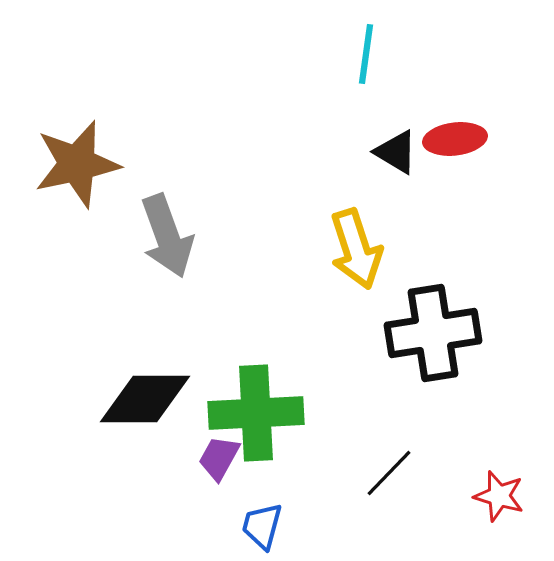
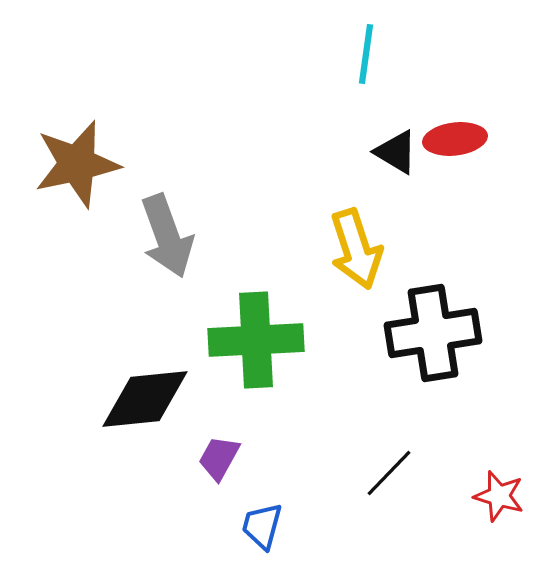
black diamond: rotated 6 degrees counterclockwise
green cross: moved 73 px up
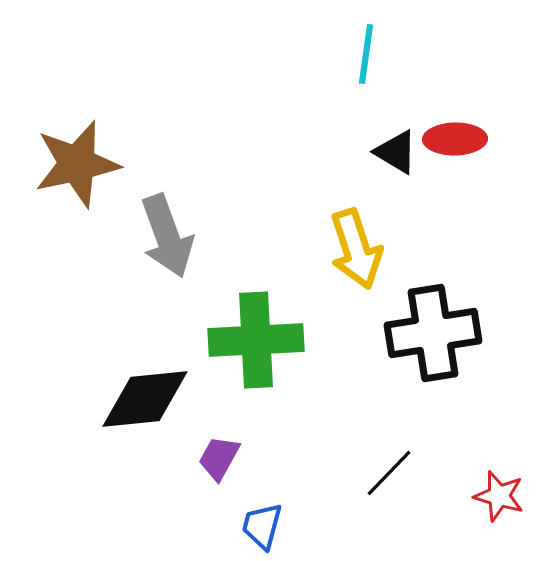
red ellipse: rotated 6 degrees clockwise
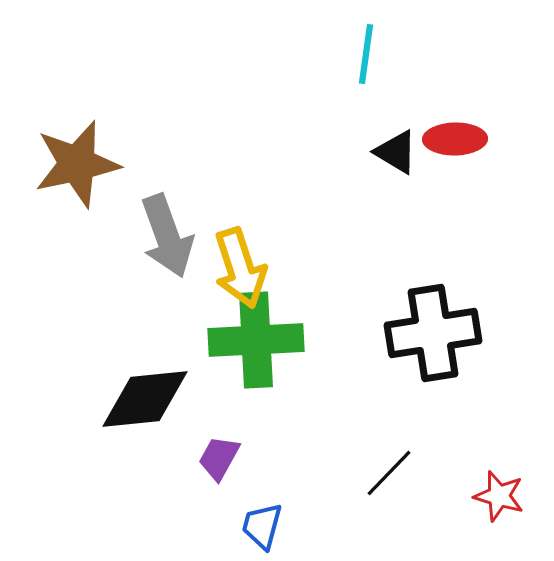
yellow arrow: moved 116 px left, 19 px down
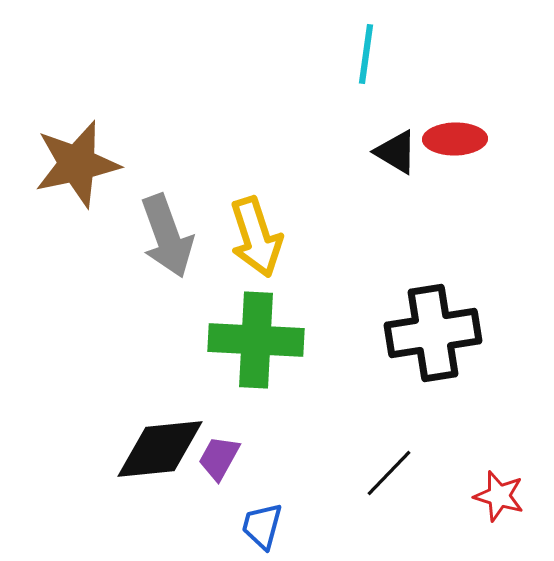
yellow arrow: moved 16 px right, 31 px up
green cross: rotated 6 degrees clockwise
black diamond: moved 15 px right, 50 px down
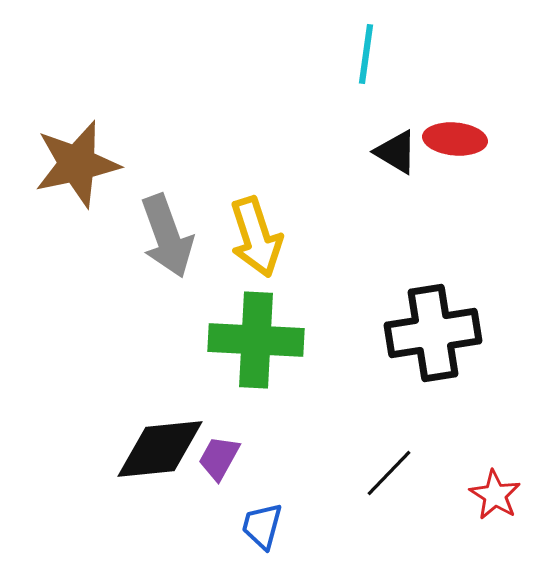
red ellipse: rotated 6 degrees clockwise
red star: moved 4 px left, 1 px up; rotated 15 degrees clockwise
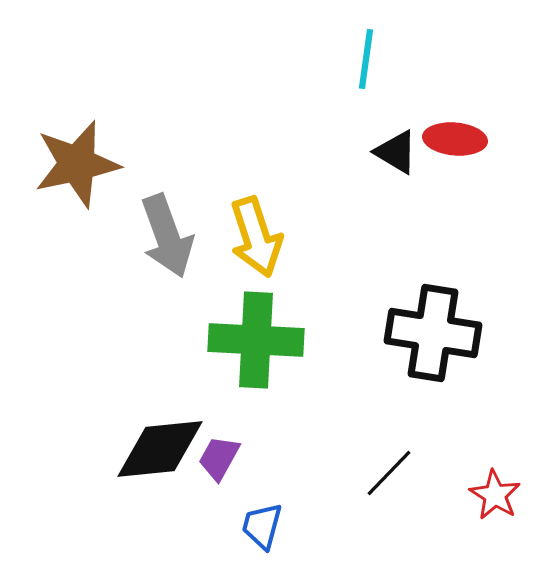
cyan line: moved 5 px down
black cross: rotated 18 degrees clockwise
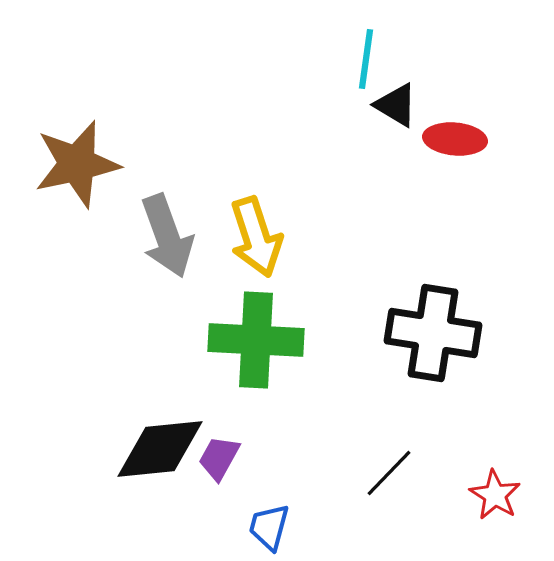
black triangle: moved 47 px up
blue trapezoid: moved 7 px right, 1 px down
